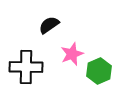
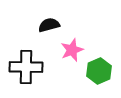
black semicircle: rotated 20 degrees clockwise
pink star: moved 4 px up
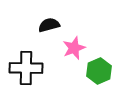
pink star: moved 2 px right, 2 px up
black cross: moved 1 px down
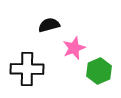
black cross: moved 1 px right, 1 px down
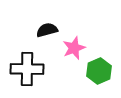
black semicircle: moved 2 px left, 5 px down
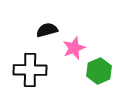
black cross: moved 3 px right, 1 px down
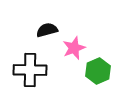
green hexagon: moved 1 px left
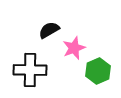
black semicircle: moved 2 px right; rotated 15 degrees counterclockwise
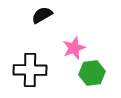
black semicircle: moved 7 px left, 15 px up
green hexagon: moved 6 px left, 2 px down; rotated 15 degrees clockwise
